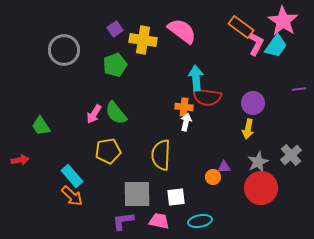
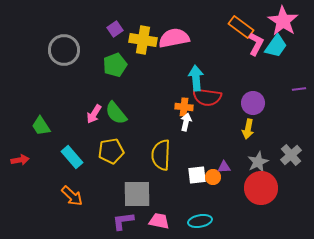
pink semicircle: moved 8 px left, 7 px down; rotated 48 degrees counterclockwise
yellow pentagon: moved 3 px right
cyan rectangle: moved 19 px up
white square: moved 21 px right, 22 px up
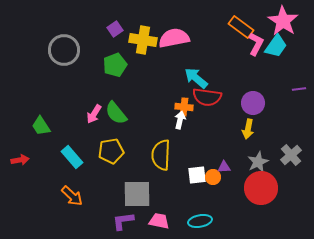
cyan arrow: rotated 45 degrees counterclockwise
white arrow: moved 6 px left, 2 px up
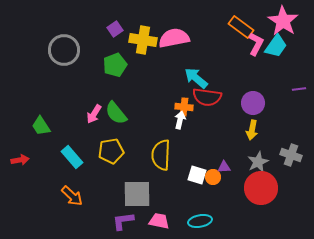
yellow arrow: moved 4 px right, 1 px down
gray cross: rotated 30 degrees counterclockwise
white square: rotated 24 degrees clockwise
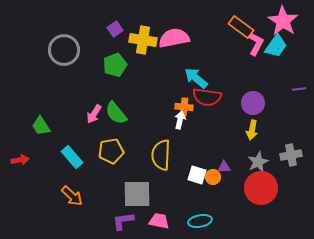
gray cross: rotated 30 degrees counterclockwise
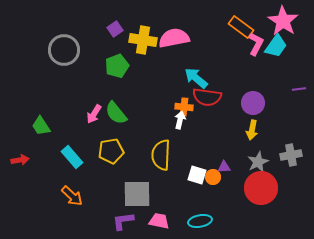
green pentagon: moved 2 px right, 1 px down
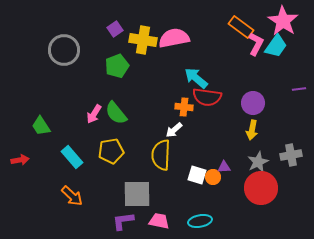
white arrow: moved 6 px left, 10 px down; rotated 144 degrees counterclockwise
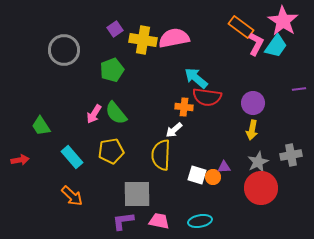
green pentagon: moved 5 px left, 4 px down
